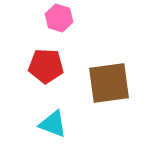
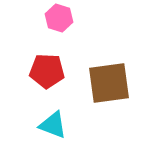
red pentagon: moved 1 px right, 5 px down
cyan triangle: moved 1 px down
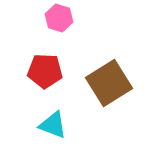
red pentagon: moved 2 px left
brown square: rotated 24 degrees counterclockwise
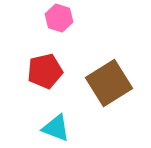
red pentagon: rotated 16 degrees counterclockwise
cyan triangle: moved 3 px right, 3 px down
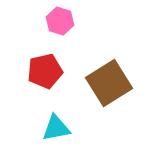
pink hexagon: moved 1 px right, 3 px down
cyan triangle: rotated 32 degrees counterclockwise
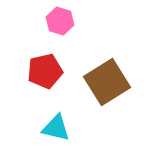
brown square: moved 2 px left, 1 px up
cyan triangle: rotated 24 degrees clockwise
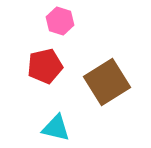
red pentagon: moved 5 px up
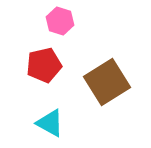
red pentagon: moved 1 px left, 1 px up
cyan triangle: moved 6 px left, 5 px up; rotated 16 degrees clockwise
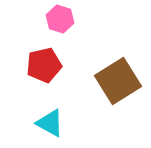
pink hexagon: moved 2 px up
brown square: moved 11 px right, 1 px up
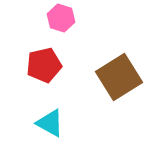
pink hexagon: moved 1 px right, 1 px up
brown square: moved 1 px right, 4 px up
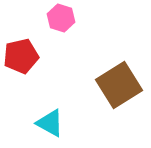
red pentagon: moved 23 px left, 9 px up
brown square: moved 8 px down
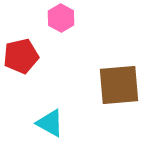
pink hexagon: rotated 12 degrees clockwise
brown square: rotated 27 degrees clockwise
